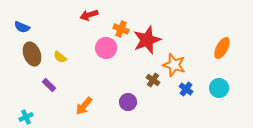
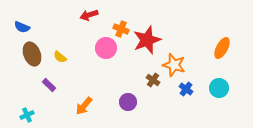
cyan cross: moved 1 px right, 2 px up
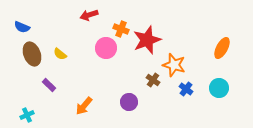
yellow semicircle: moved 3 px up
purple circle: moved 1 px right
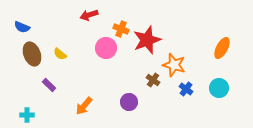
cyan cross: rotated 24 degrees clockwise
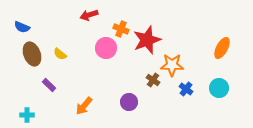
orange star: moved 2 px left; rotated 15 degrees counterclockwise
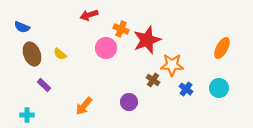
purple rectangle: moved 5 px left
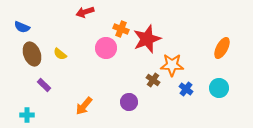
red arrow: moved 4 px left, 3 px up
red star: moved 1 px up
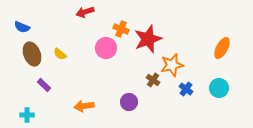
red star: moved 1 px right
orange star: rotated 15 degrees counterclockwise
orange arrow: rotated 42 degrees clockwise
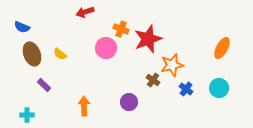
orange arrow: rotated 96 degrees clockwise
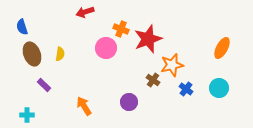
blue semicircle: rotated 49 degrees clockwise
yellow semicircle: rotated 120 degrees counterclockwise
orange arrow: rotated 30 degrees counterclockwise
